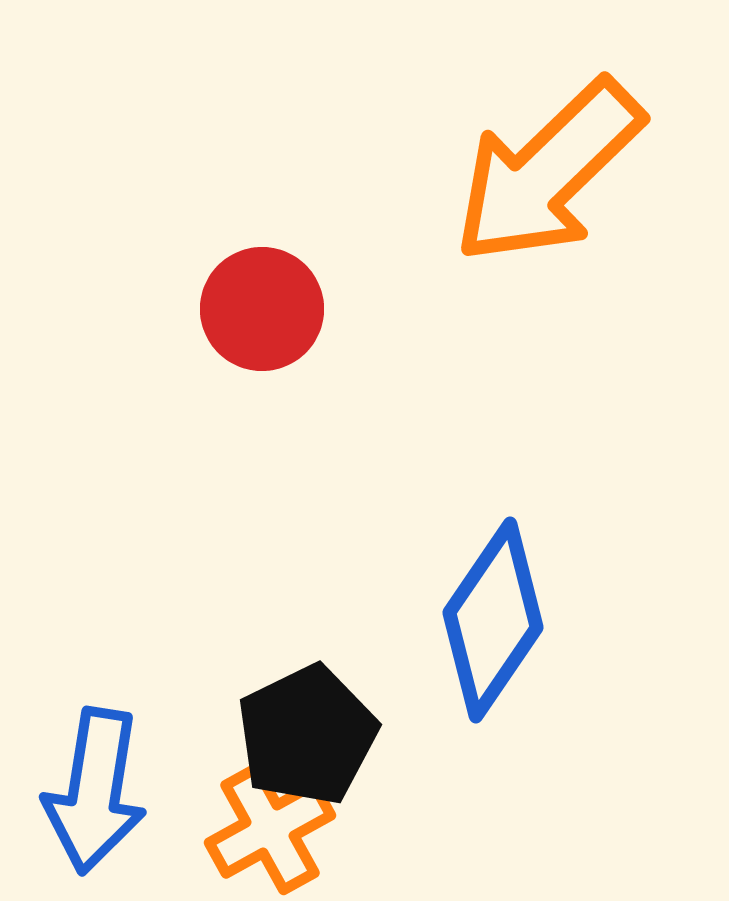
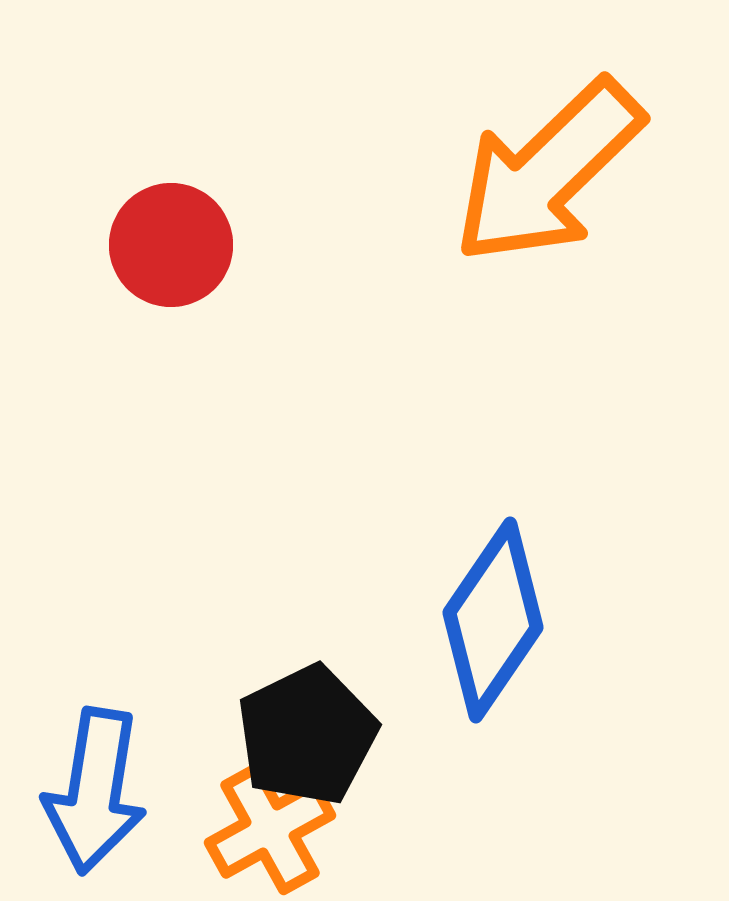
red circle: moved 91 px left, 64 px up
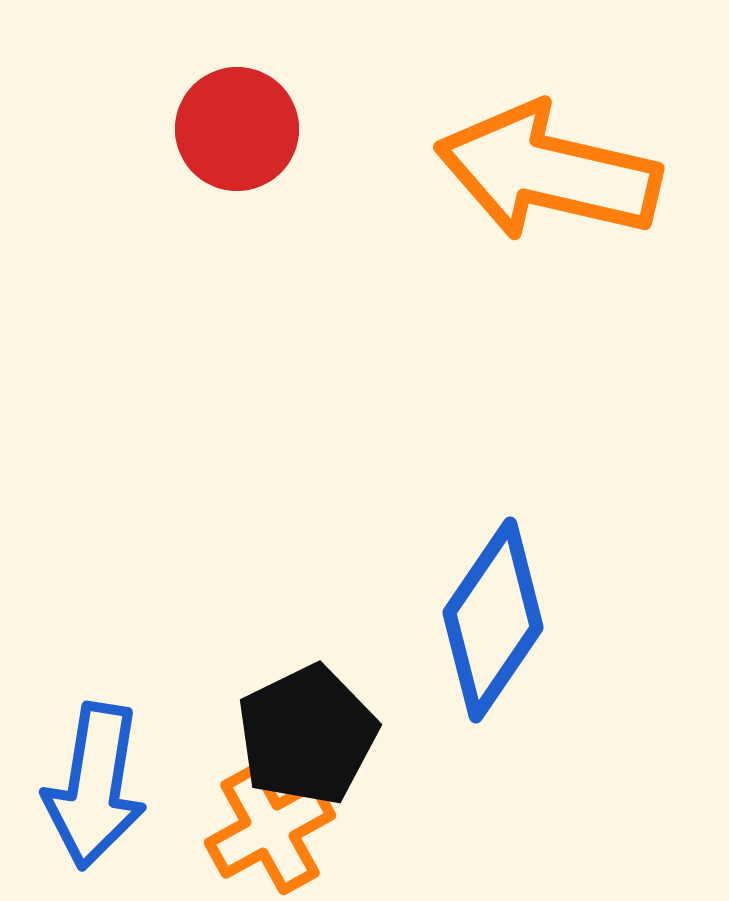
orange arrow: rotated 57 degrees clockwise
red circle: moved 66 px right, 116 px up
blue arrow: moved 5 px up
